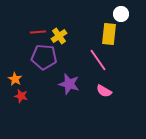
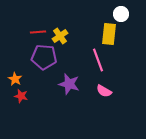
yellow cross: moved 1 px right
pink line: rotated 15 degrees clockwise
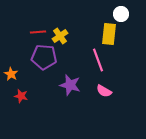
orange star: moved 4 px left, 5 px up
purple star: moved 1 px right, 1 px down
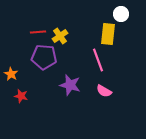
yellow rectangle: moved 1 px left
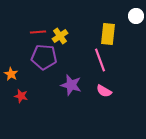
white circle: moved 15 px right, 2 px down
pink line: moved 2 px right
purple star: moved 1 px right
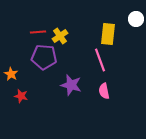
white circle: moved 3 px down
pink semicircle: rotated 49 degrees clockwise
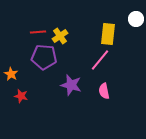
pink line: rotated 60 degrees clockwise
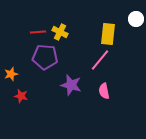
yellow cross: moved 4 px up; rotated 28 degrees counterclockwise
purple pentagon: moved 1 px right
orange star: rotated 24 degrees clockwise
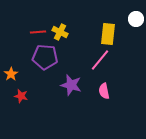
orange star: rotated 16 degrees counterclockwise
